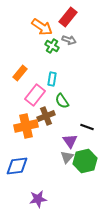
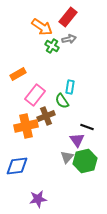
gray arrow: moved 1 px up; rotated 32 degrees counterclockwise
orange rectangle: moved 2 px left, 1 px down; rotated 21 degrees clockwise
cyan rectangle: moved 18 px right, 8 px down
purple triangle: moved 7 px right, 1 px up
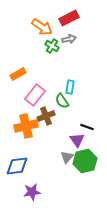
red rectangle: moved 1 px right, 1 px down; rotated 24 degrees clockwise
purple star: moved 6 px left, 7 px up
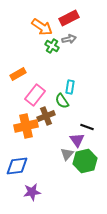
gray triangle: moved 3 px up
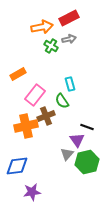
orange arrow: rotated 45 degrees counterclockwise
green cross: moved 1 px left
cyan rectangle: moved 3 px up; rotated 24 degrees counterclockwise
green hexagon: moved 2 px right, 1 px down
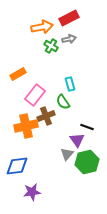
green semicircle: moved 1 px right, 1 px down
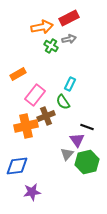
cyan rectangle: rotated 40 degrees clockwise
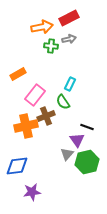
green cross: rotated 24 degrees counterclockwise
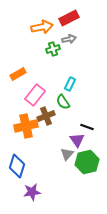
green cross: moved 2 px right, 3 px down; rotated 24 degrees counterclockwise
blue diamond: rotated 65 degrees counterclockwise
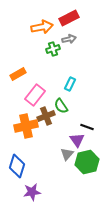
green semicircle: moved 2 px left, 4 px down
